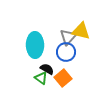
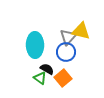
green triangle: moved 1 px left
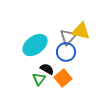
cyan ellipse: rotated 55 degrees clockwise
green triangle: moved 1 px left, 1 px down; rotated 32 degrees clockwise
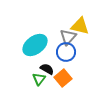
yellow triangle: moved 1 px left, 5 px up
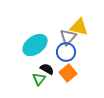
yellow triangle: moved 1 px left, 1 px down
orange square: moved 5 px right, 5 px up
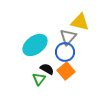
yellow triangle: moved 1 px right, 5 px up
blue circle: moved 1 px left
orange square: moved 2 px left, 2 px up
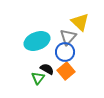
yellow triangle: rotated 30 degrees clockwise
cyan ellipse: moved 2 px right, 4 px up; rotated 15 degrees clockwise
green triangle: moved 1 px left, 1 px up
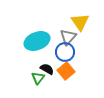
yellow triangle: rotated 12 degrees clockwise
